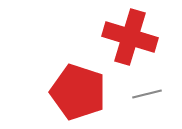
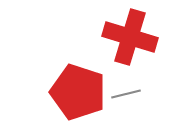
gray line: moved 21 px left
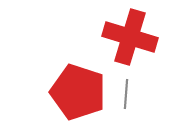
gray line: rotated 72 degrees counterclockwise
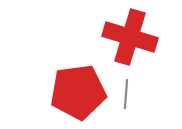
red pentagon: rotated 26 degrees counterclockwise
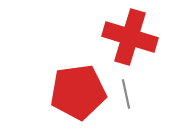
gray line: rotated 16 degrees counterclockwise
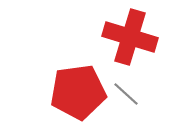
gray line: rotated 36 degrees counterclockwise
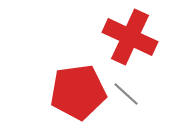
red cross: rotated 8 degrees clockwise
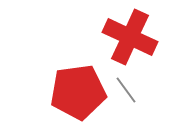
gray line: moved 4 px up; rotated 12 degrees clockwise
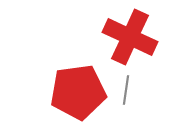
gray line: rotated 44 degrees clockwise
